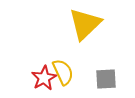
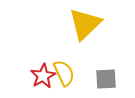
yellow semicircle: moved 1 px right, 1 px down
red star: moved 1 px left, 2 px up
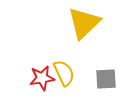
yellow triangle: moved 1 px left, 1 px up
red star: moved 1 px left, 2 px down; rotated 20 degrees clockwise
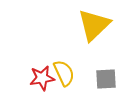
yellow triangle: moved 10 px right, 2 px down
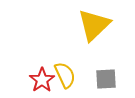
yellow semicircle: moved 1 px right, 2 px down
red star: moved 2 px down; rotated 25 degrees counterclockwise
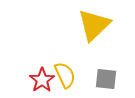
gray square: rotated 10 degrees clockwise
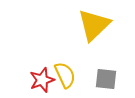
red star: rotated 15 degrees clockwise
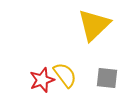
yellow semicircle: rotated 12 degrees counterclockwise
gray square: moved 1 px right, 1 px up
